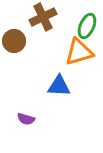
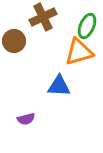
purple semicircle: rotated 30 degrees counterclockwise
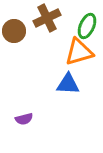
brown cross: moved 4 px right, 1 px down
brown circle: moved 10 px up
blue triangle: moved 9 px right, 2 px up
purple semicircle: moved 2 px left
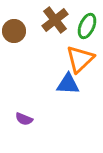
brown cross: moved 8 px right, 2 px down; rotated 12 degrees counterclockwise
orange triangle: moved 1 px right, 7 px down; rotated 28 degrees counterclockwise
purple semicircle: rotated 36 degrees clockwise
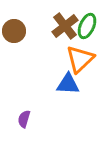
brown cross: moved 10 px right, 6 px down
purple semicircle: rotated 84 degrees clockwise
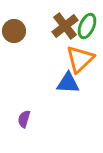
blue triangle: moved 1 px up
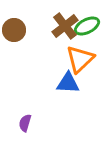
green ellipse: rotated 40 degrees clockwise
brown circle: moved 1 px up
purple semicircle: moved 1 px right, 4 px down
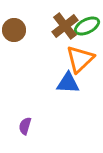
purple semicircle: moved 3 px down
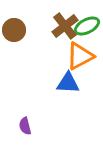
orange triangle: moved 3 px up; rotated 16 degrees clockwise
purple semicircle: rotated 30 degrees counterclockwise
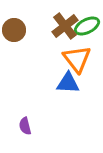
orange triangle: moved 3 px left, 3 px down; rotated 40 degrees counterclockwise
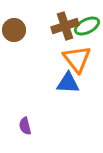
brown cross: rotated 20 degrees clockwise
